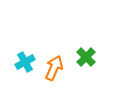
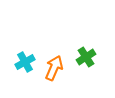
green cross: rotated 12 degrees clockwise
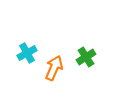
cyan cross: moved 2 px right, 9 px up
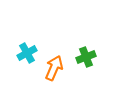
green cross: rotated 12 degrees clockwise
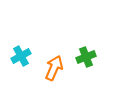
cyan cross: moved 6 px left, 3 px down
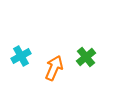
green cross: rotated 18 degrees counterclockwise
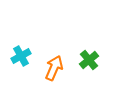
green cross: moved 3 px right, 3 px down
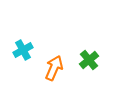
cyan cross: moved 2 px right, 6 px up
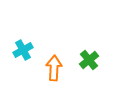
orange arrow: rotated 20 degrees counterclockwise
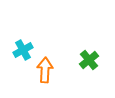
orange arrow: moved 9 px left, 2 px down
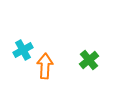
orange arrow: moved 4 px up
